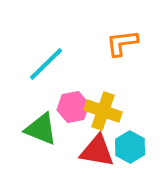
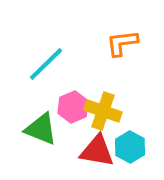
pink hexagon: rotated 12 degrees counterclockwise
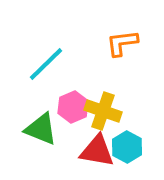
cyan hexagon: moved 3 px left
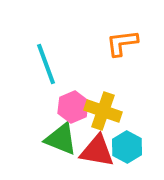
cyan line: rotated 66 degrees counterclockwise
green triangle: moved 20 px right, 10 px down
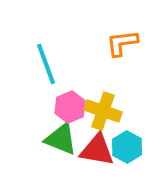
pink hexagon: moved 3 px left
red triangle: moved 1 px up
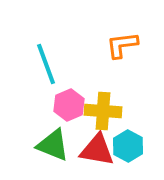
orange L-shape: moved 2 px down
pink hexagon: moved 1 px left, 2 px up
yellow cross: rotated 15 degrees counterclockwise
green triangle: moved 8 px left, 6 px down
cyan hexagon: moved 1 px right, 1 px up
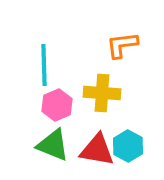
cyan line: moved 2 px left, 1 px down; rotated 18 degrees clockwise
pink hexagon: moved 12 px left
yellow cross: moved 1 px left, 18 px up
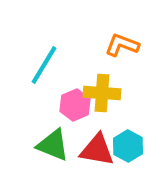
orange L-shape: rotated 28 degrees clockwise
cyan line: rotated 33 degrees clockwise
pink hexagon: moved 18 px right
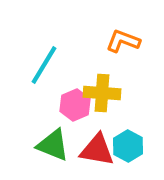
orange L-shape: moved 1 px right, 4 px up
